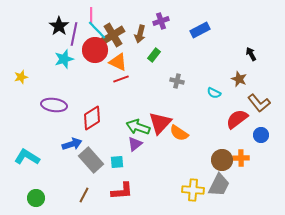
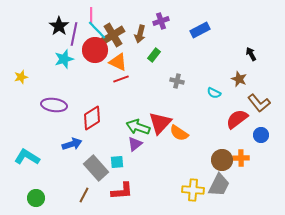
gray rectangle: moved 5 px right, 8 px down
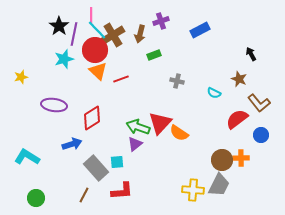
green rectangle: rotated 32 degrees clockwise
orange triangle: moved 20 px left, 9 px down; rotated 18 degrees clockwise
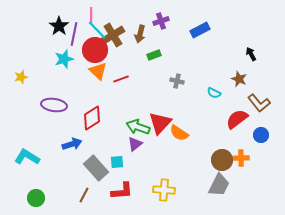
yellow cross: moved 29 px left
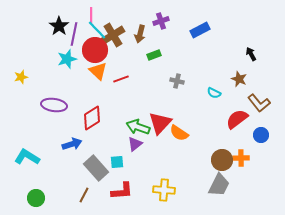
cyan star: moved 3 px right
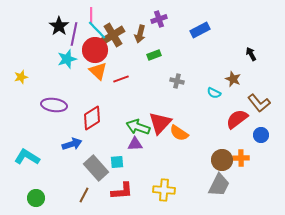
purple cross: moved 2 px left, 2 px up
brown star: moved 6 px left
purple triangle: rotated 35 degrees clockwise
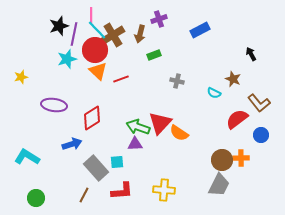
black star: rotated 18 degrees clockwise
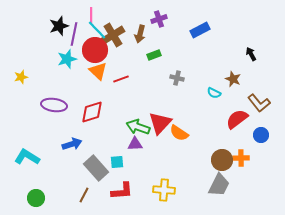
gray cross: moved 3 px up
red diamond: moved 6 px up; rotated 15 degrees clockwise
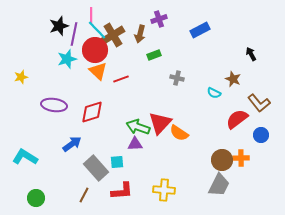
blue arrow: rotated 18 degrees counterclockwise
cyan L-shape: moved 2 px left
